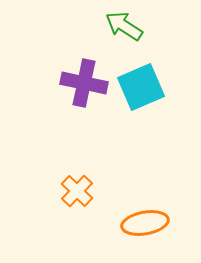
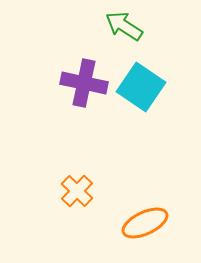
cyan square: rotated 33 degrees counterclockwise
orange ellipse: rotated 15 degrees counterclockwise
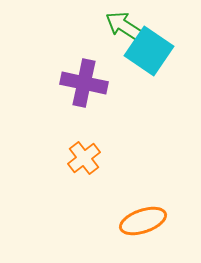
cyan square: moved 8 px right, 36 px up
orange cross: moved 7 px right, 33 px up; rotated 8 degrees clockwise
orange ellipse: moved 2 px left, 2 px up; rotated 6 degrees clockwise
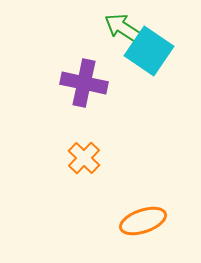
green arrow: moved 1 px left, 2 px down
orange cross: rotated 8 degrees counterclockwise
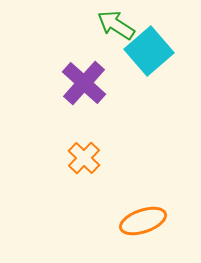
green arrow: moved 7 px left, 3 px up
cyan square: rotated 15 degrees clockwise
purple cross: rotated 30 degrees clockwise
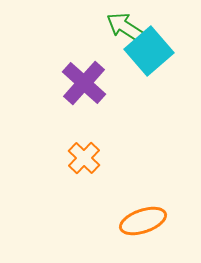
green arrow: moved 9 px right, 2 px down
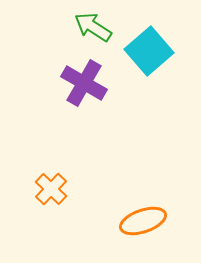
green arrow: moved 32 px left
purple cross: rotated 12 degrees counterclockwise
orange cross: moved 33 px left, 31 px down
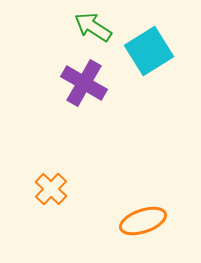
cyan square: rotated 9 degrees clockwise
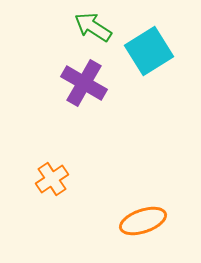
orange cross: moved 1 px right, 10 px up; rotated 12 degrees clockwise
